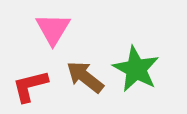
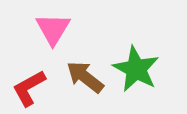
red L-shape: moved 1 px left, 2 px down; rotated 15 degrees counterclockwise
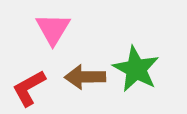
brown arrow: rotated 39 degrees counterclockwise
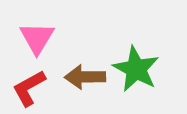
pink triangle: moved 16 px left, 9 px down
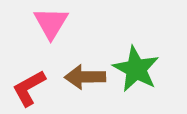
pink triangle: moved 14 px right, 15 px up
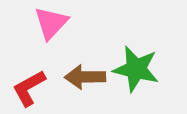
pink triangle: rotated 12 degrees clockwise
green star: rotated 15 degrees counterclockwise
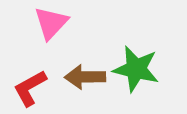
red L-shape: moved 1 px right
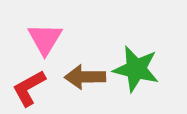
pink triangle: moved 6 px left, 16 px down; rotated 12 degrees counterclockwise
red L-shape: moved 1 px left
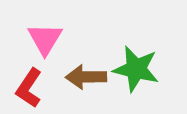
brown arrow: moved 1 px right
red L-shape: rotated 27 degrees counterclockwise
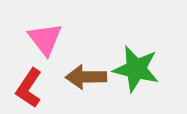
pink triangle: rotated 9 degrees counterclockwise
